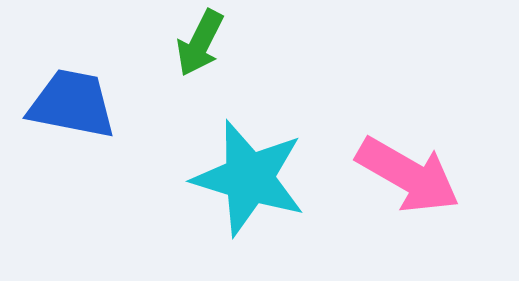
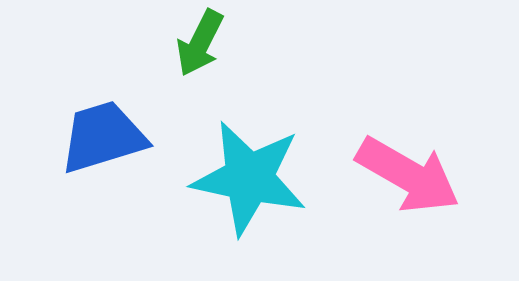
blue trapezoid: moved 31 px right, 33 px down; rotated 28 degrees counterclockwise
cyan star: rotated 5 degrees counterclockwise
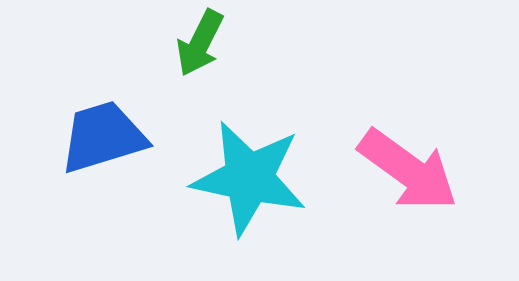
pink arrow: moved 5 px up; rotated 6 degrees clockwise
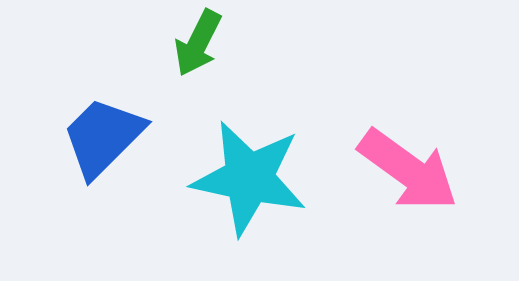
green arrow: moved 2 px left
blue trapezoid: rotated 28 degrees counterclockwise
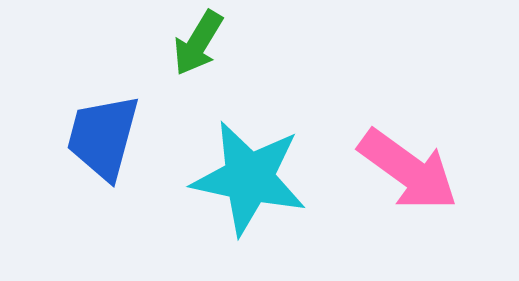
green arrow: rotated 4 degrees clockwise
blue trapezoid: rotated 30 degrees counterclockwise
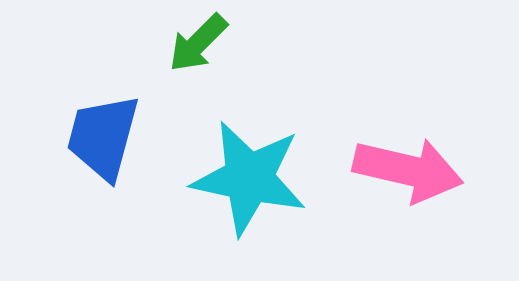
green arrow: rotated 14 degrees clockwise
pink arrow: rotated 23 degrees counterclockwise
